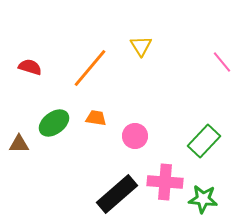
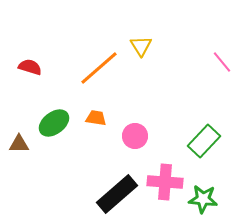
orange line: moved 9 px right; rotated 9 degrees clockwise
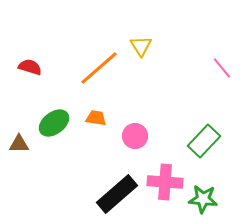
pink line: moved 6 px down
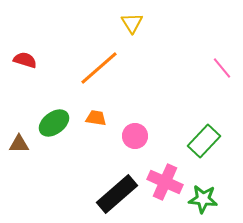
yellow triangle: moved 9 px left, 23 px up
red semicircle: moved 5 px left, 7 px up
pink cross: rotated 20 degrees clockwise
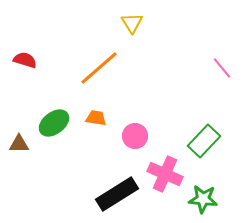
pink cross: moved 8 px up
black rectangle: rotated 9 degrees clockwise
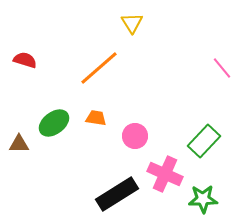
green star: rotated 8 degrees counterclockwise
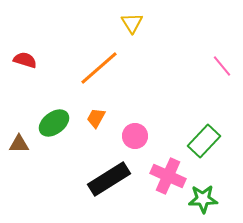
pink line: moved 2 px up
orange trapezoid: rotated 70 degrees counterclockwise
pink cross: moved 3 px right, 2 px down
black rectangle: moved 8 px left, 15 px up
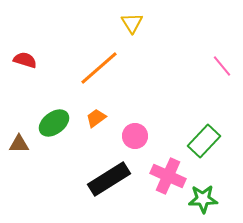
orange trapezoid: rotated 25 degrees clockwise
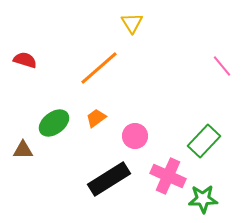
brown triangle: moved 4 px right, 6 px down
